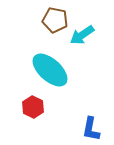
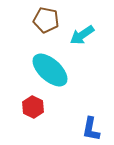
brown pentagon: moved 9 px left
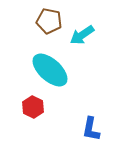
brown pentagon: moved 3 px right, 1 px down
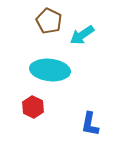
brown pentagon: rotated 15 degrees clockwise
cyan ellipse: rotated 36 degrees counterclockwise
blue L-shape: moved 1 px left, 5 px up
